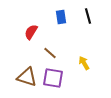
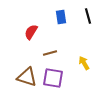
brown line: rotated 56 degrees counterclockwise
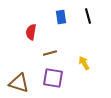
red semicircle: rotated 21 degrees counterclockwise
brown triangle: moved 8 px left, 6 px down
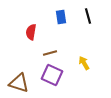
purple square: moved 1 px left, 3 px up; rotated 15 degrees clockwise
